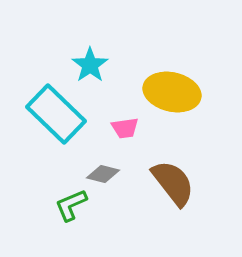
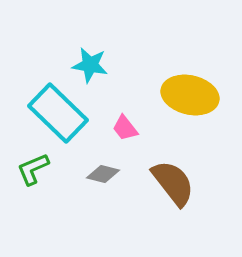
cyan star: rotated 27 degrees counterclockwise
yellow ellipse: moved 18 px right, 3 px down
cyan rectangle: moved 2 px right, 1 px up
pink trapezoid: rotated 60 degrees clockwise
green L-shape: moved 38 px left, 36 px up
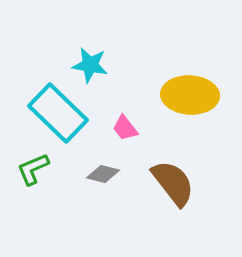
yellow ellipse: rotated 10 degrees counterclockwise
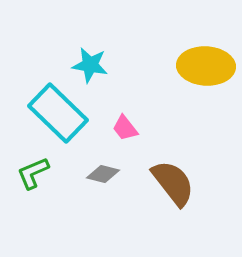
yellow ellipse: moved 16 px right, 29 px up
green L-shape: moved 4 px down
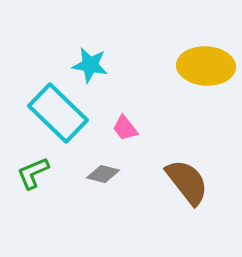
brown semicircle: moved 14 px right, 1 px up
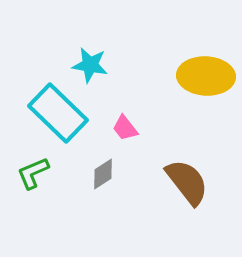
yellow ellipse: moved 10 px down
gray diamond: rotated 48 degrees counterclockwise
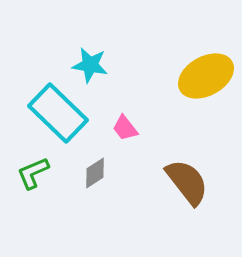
yellow ellipse: rotated 32 degrees counterclockwise
gray diamond: moved 8 px left, 1 px up
